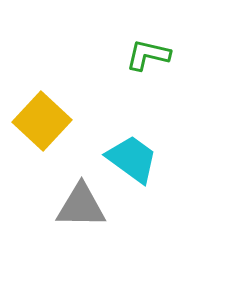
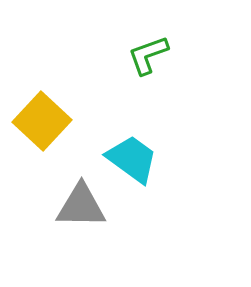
green L-shape: rotated 33 degrees counterclockwise
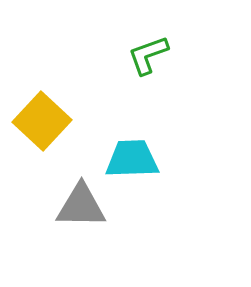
cyan trapezoid: rotated 38 degrees counterclockwise
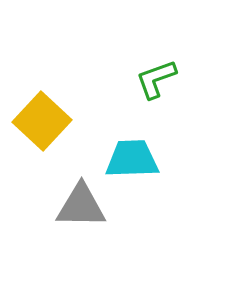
green L-shape: moved 8 px right, 24 px down
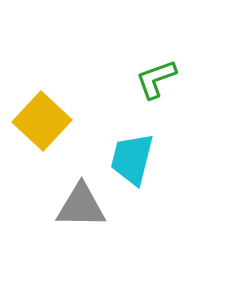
cyan trapezoid: rotated 74 degrees counterclockwise
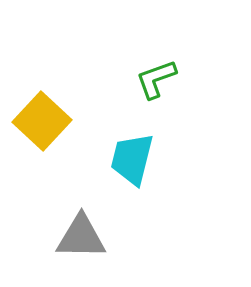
gray triangle: moved 31 px down
